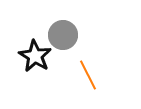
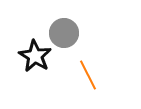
gray circle: moved 1 px right, 2 px up
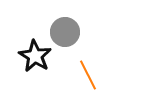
gray circle: moved 1 px right, 1 px up
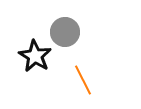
orange line: moved 5 px left, 5 px down
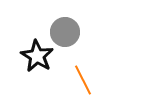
black star: moved 2 px right
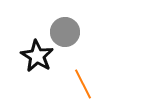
orange line: moved 4 px down
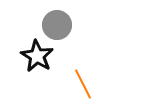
gray circle: moved 8 px left, 7 px up
